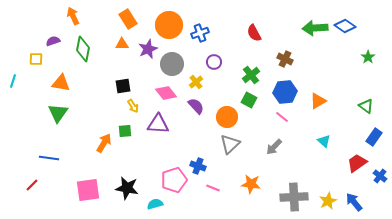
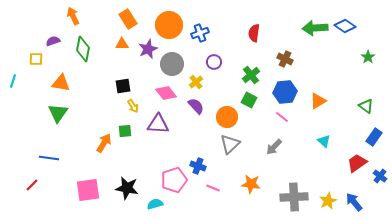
red semicircle at (254, 33): rotated 36 degrees clockwise
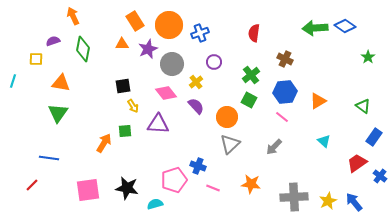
orange rectangle at (128, 19): moved 7 px right, 2 px down
green triangle at (366, 106): moved 3 px left
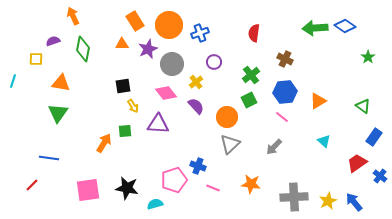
green square at (249, 100): rotated 35 degrees clockwise
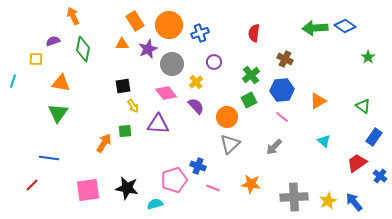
blue hexagon at (285, 92): moved 3 px left, 2 px up
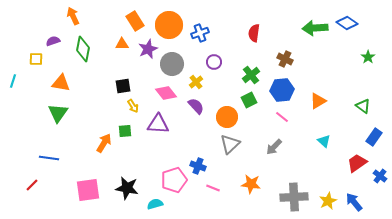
blue diamond at (345, 26): moved 2 px right, 3 px up
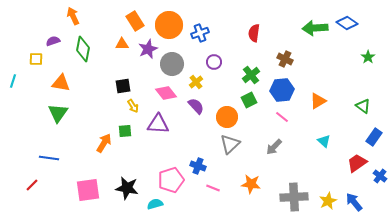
pink pentagon at (174, 180): moved 3 px left
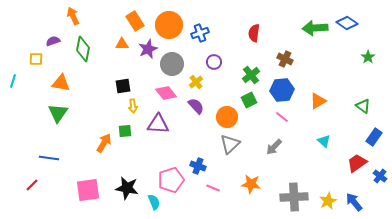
yellow arrow at (133, 106): rotated 24 degrees clockwise
cyan semicircle at (155, 204): moved 1 px left, 2 px up; rotated 84 degrees clockwise
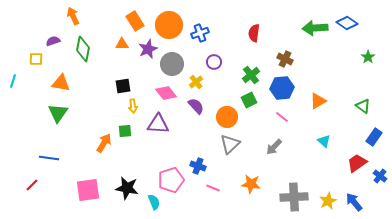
blue hexagon at (282, 90): moved 2 px up
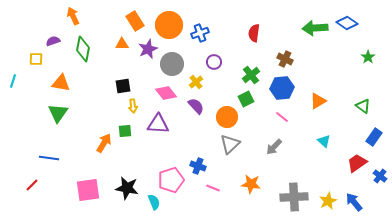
green square at (249, 100): moved 3 px left, 1 px up
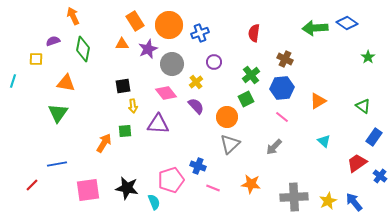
orange triangle at (61, 83): moved 5 px right
blue line at (49, 158): moved 8 px right, 6 px down; rotated 18 degrees counterclockwise
